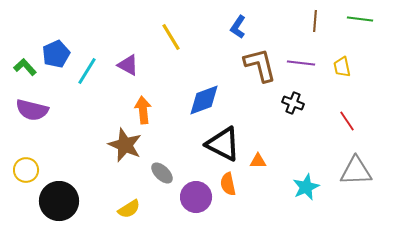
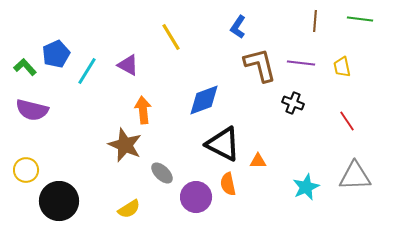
gray triangle: moved 1 px left, 5 px down
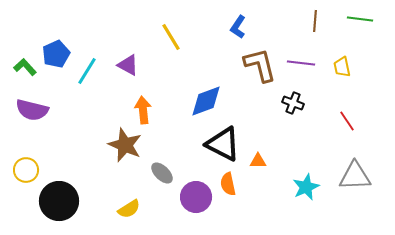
blue diamond: moved 2 px right, 1 px down
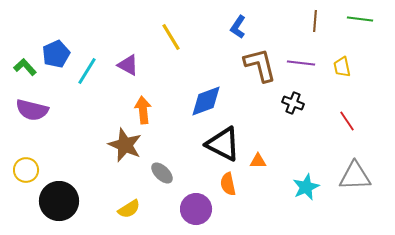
purple circle: moved 12 px down
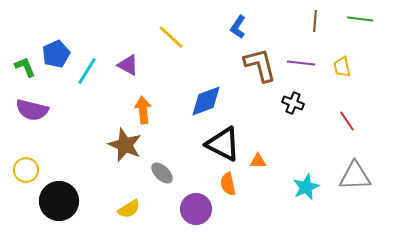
yellow line: rotated 16 degrees counterclockwise
green L-shape: rotated 20 degrees clockwise
